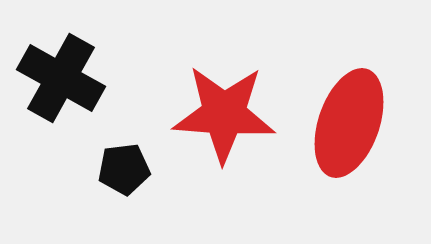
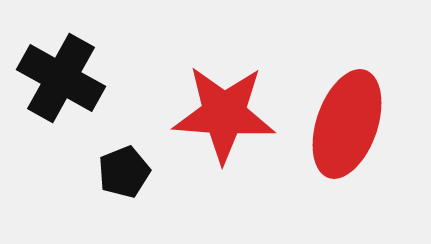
red ellipse: moved 2 px left, 1 px down
black pentagon: moved 3 px down; rotated 15 degrees counterclockwise
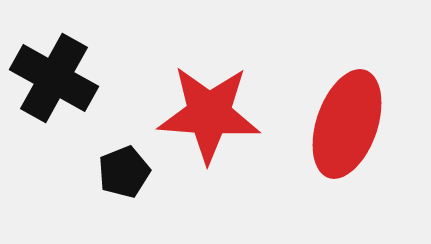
black cross: moved 7 px left
red star: moved 15 px left
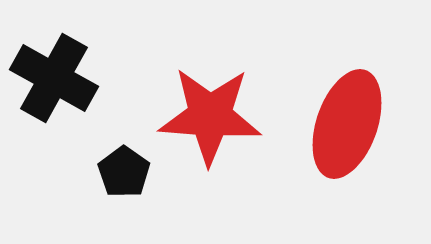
red star: moved 1 px right, 2 px down
black pentagon: rotated 15 degrees counterclockwise
